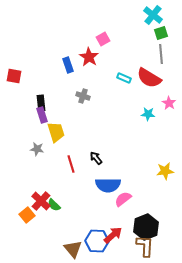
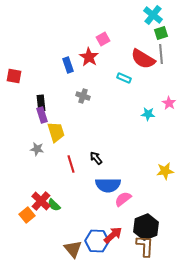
red semicircle: moved 6 px left, 19 px up
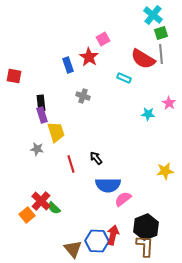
green semicircle: moved 3 px down
red arrow: rotated 36 degrees counterclockwise
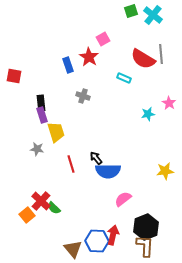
green square: moved 30 px left, 22 px up
cyan star: rotated 16 degrees counterclockwise
blue semicircle: moved 14 px up
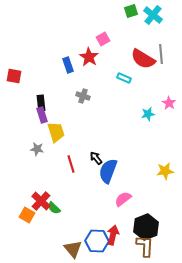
blue semicircle: rotated 110 degrees clockwise
orange square: rotated 21 degrees counterclockwise
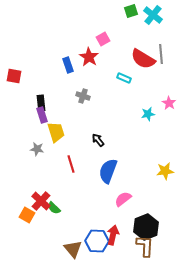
black arrow: moved 2 px right, 18 px up
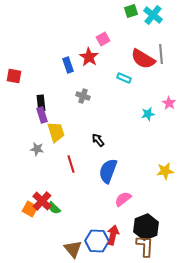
red cross: moved 1 px right
orange square: moved 3 px right, 6 px up
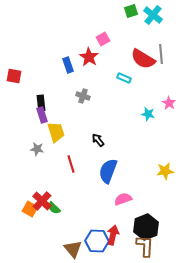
cyan star: rotated 24 degrees clockwise
pink semicircle: rotated 18 degrees clockwise
